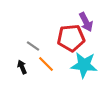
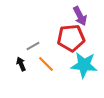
purple arrow: moved 6 px left, 6 px up
gray line: rotated 64 degrees counterclockwise
black arrow: moved 1 px left, 3 px up
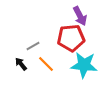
black arrow: rotated 16 degrees counterclockwise
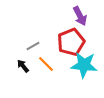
red pentagon: moved 4 px down; rotated 16 degrees counterclockwise
black arrow: moved 2 px right, 2 px down
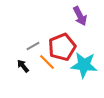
red pentagon: moved 9 px left, 5 px down
orange line: moved 1 px right, 2 px up
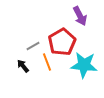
red pentagon: moved 5 px up; rotated 8 degrees counterclockwise
orange line: rotated 24 degrees clockwise
